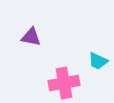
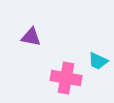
pink cross: moved 2 px right, 5 px up; rotated 20 degrees clockwise
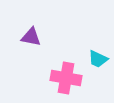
cyan trapezoid: moved 2 px up
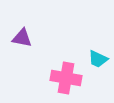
purple triangle: moved 9 px left, 1 px down
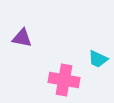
pink cross: moved 2 px left, 2 px down
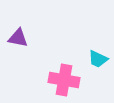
purple triangle: moved 4 px left
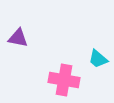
cyan trapezoid: rotated 15 degrees clockwise
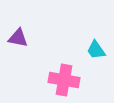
cyan trapezoid: moved 2 px left, 9 px up; rotated 15 degrees clockwise
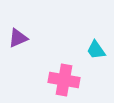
purple triangle: rotated 35 degrees counterclockwise
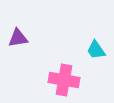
purple triangle: rotated 15 degrees clockwise
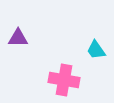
purple triangle: rotated 10 degrees clockwise
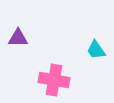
pink cross: moved 10 px left
